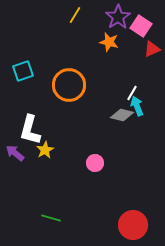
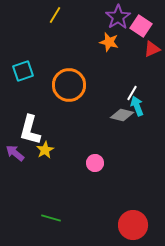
yellow line: moved 20 px left
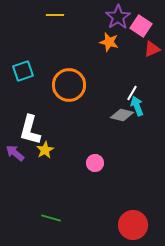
yellow line: rotated 60 degrees clockwise
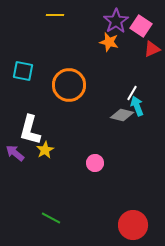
purple star: moved 2 px left, 4 px down
cyan square: rotated 30 degrees clockwise
green line: rotated 12 degrees clockwise
